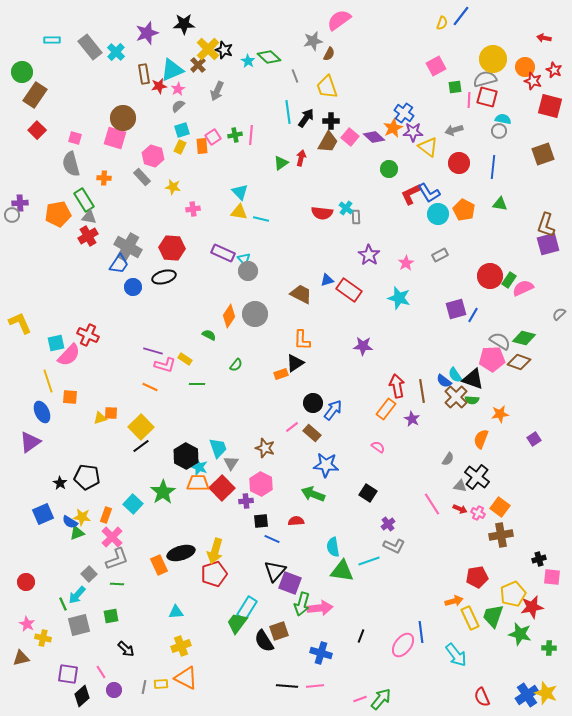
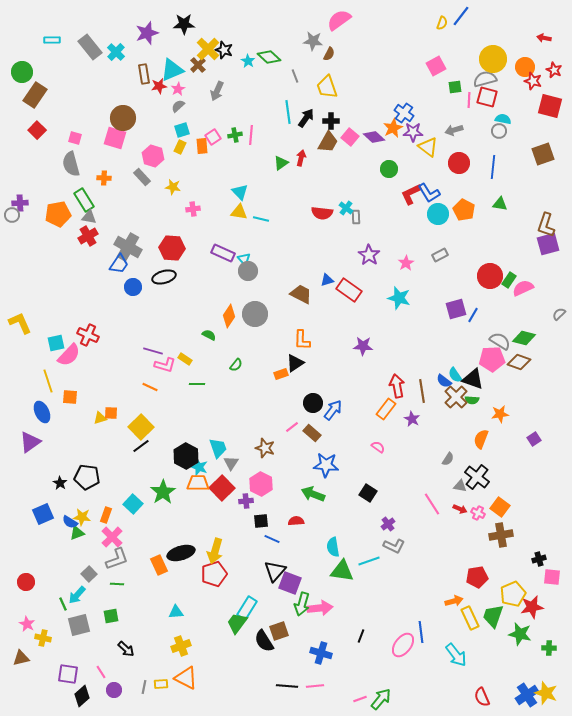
gray star at (313, 41): rotated 18 degrees clockwise
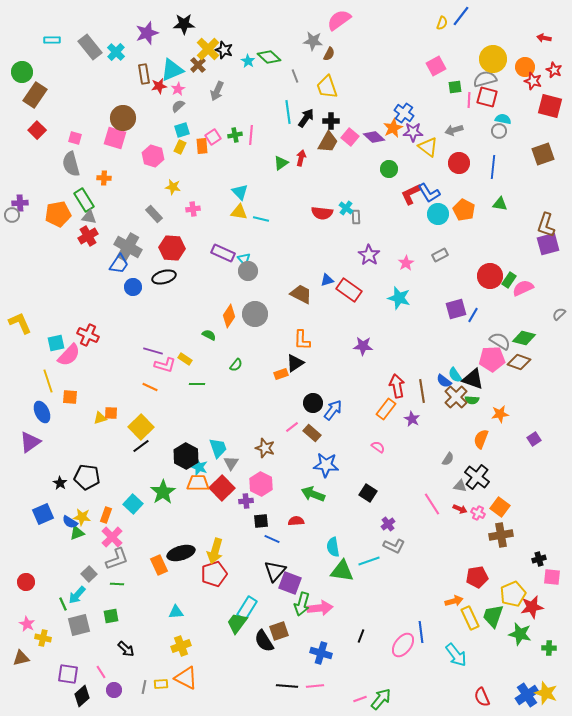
gray rectangle at (142, 177): moved 12 px right, 37 px down
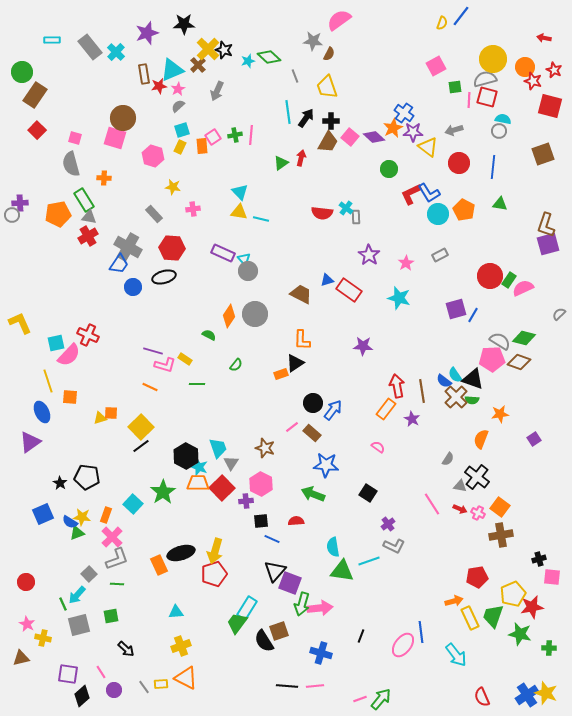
cyan star at (248, 61): rotated 24 degrees clockwise
gray line at (144, 687): rotated 48 degrees counterclockwise
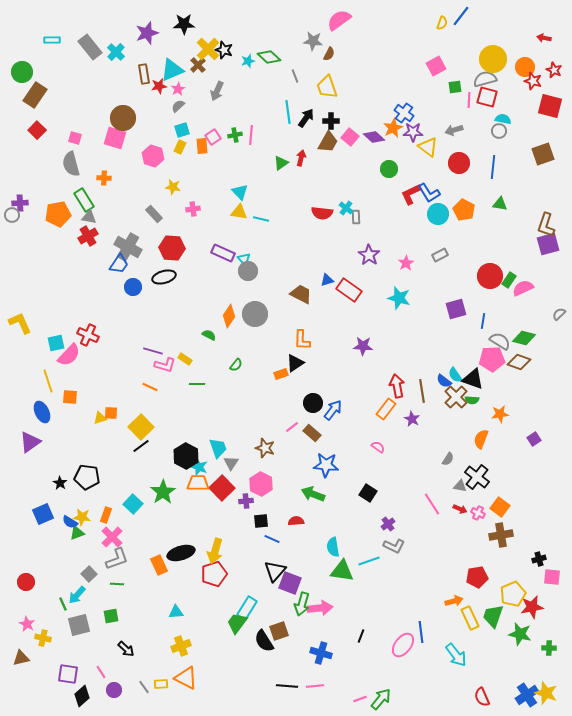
blue line at (473, 315): moved 10 px right, 6 px down; rotated 21 degrees counterclockwise
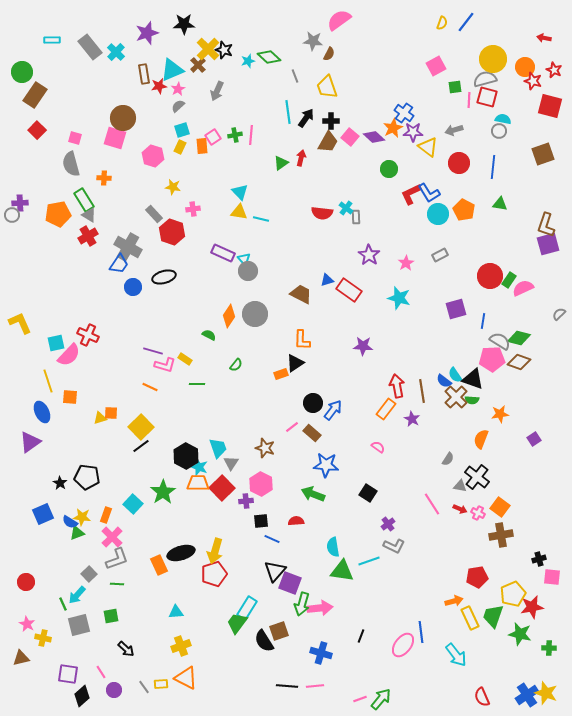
blue line at (461, 16): moved 5 px right, 6 px down
gray triangle at (89, 217): moved 2 px up; rotated 21 degrees clockwise
red hexagon at (172, 248): moved 16 px up; rotated 15 degrees clockwise
green diamond at (524, 338): moved 5 px left
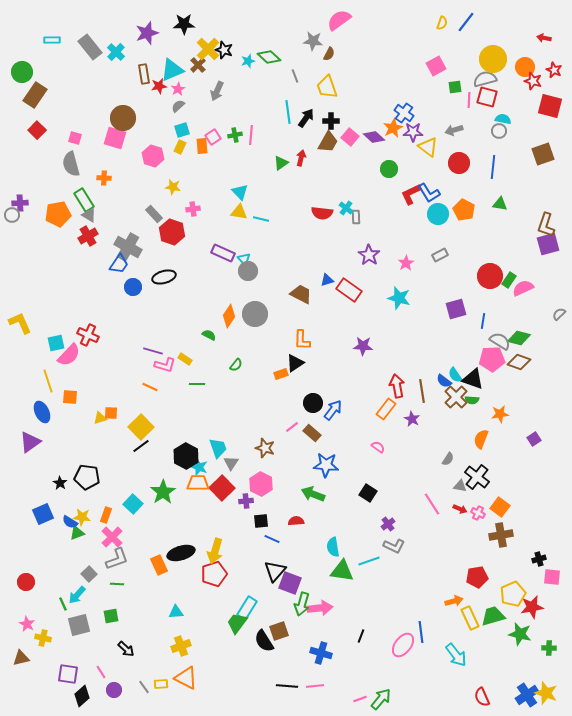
green trapezoid at (493, 616): rotated 55 degrees clockwise
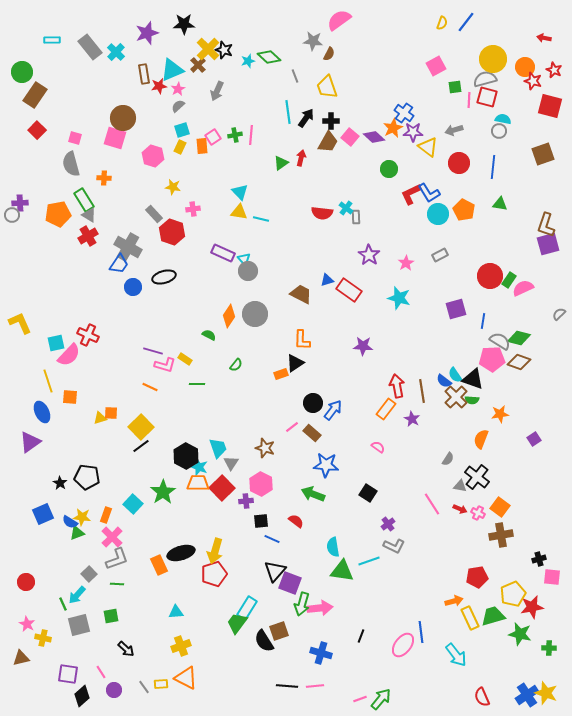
red semicircle at (296, 521): rotated 42 degrees clockwise
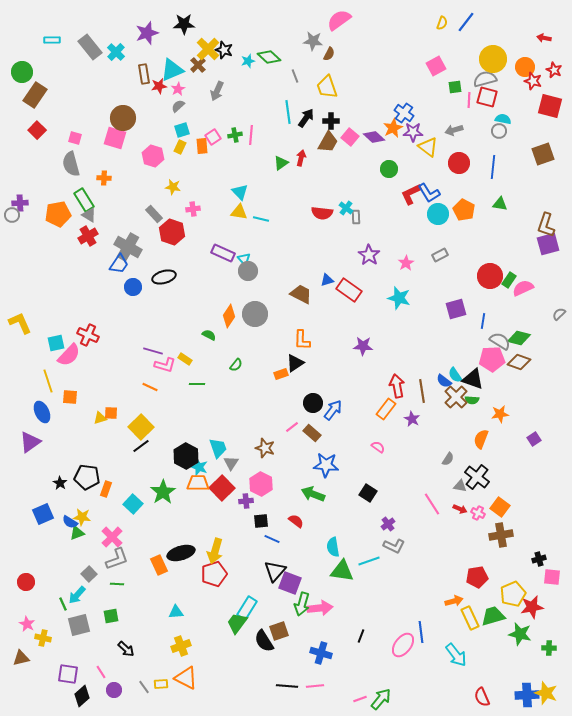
orange rectangle at (106, 515): moved 26 px up
blue cross at (527, 695): rotated 30 degrees clockwise
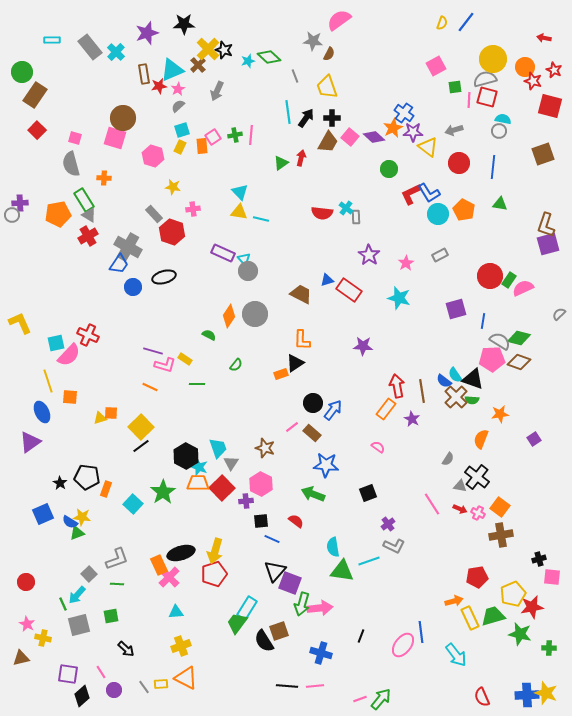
black cross at (331, 121): moved 1 px right, 3 px up
black square at (368, 493): rotated 36 degrees clockwise
pink cross at (112, 537): moved 57 px right, 40 px down
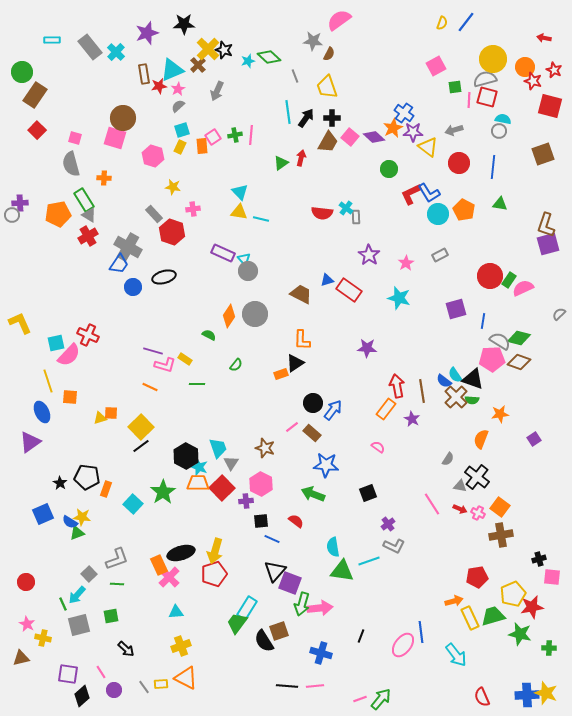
purple star at (363, 346): moved 4 px right, 2 px down
